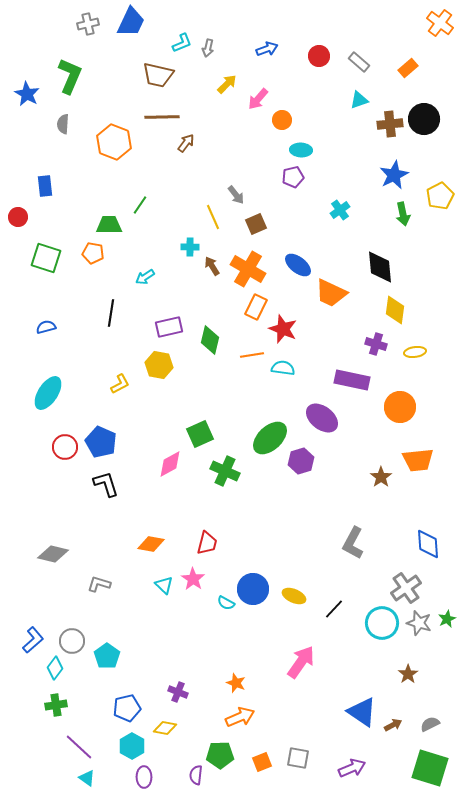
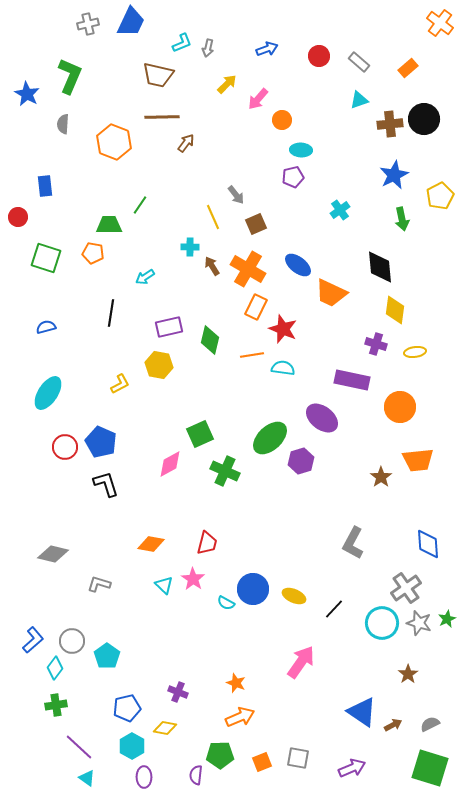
green arrow at (403, 214): moved 1 px left, 5 px down
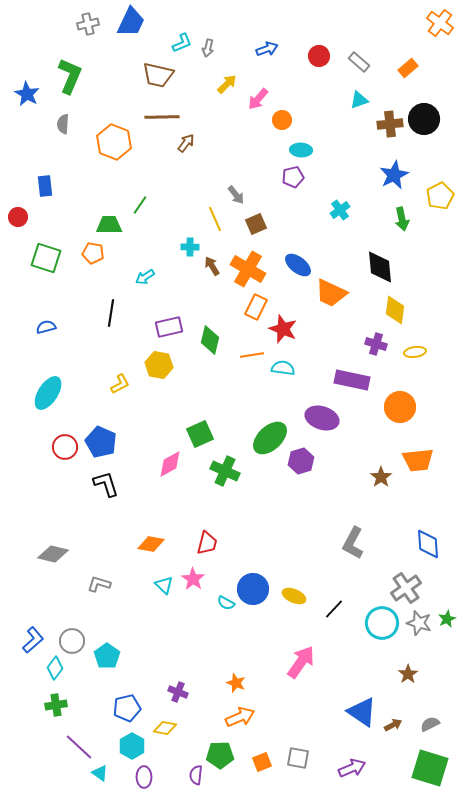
yellow line at (213, 217): moved 2 px right, 2 px down
purple ellipse at (322, 418): rotated 20 degrees counterclockwise
cyan triangle at (87, 778): moved 13 px right, 5 px up
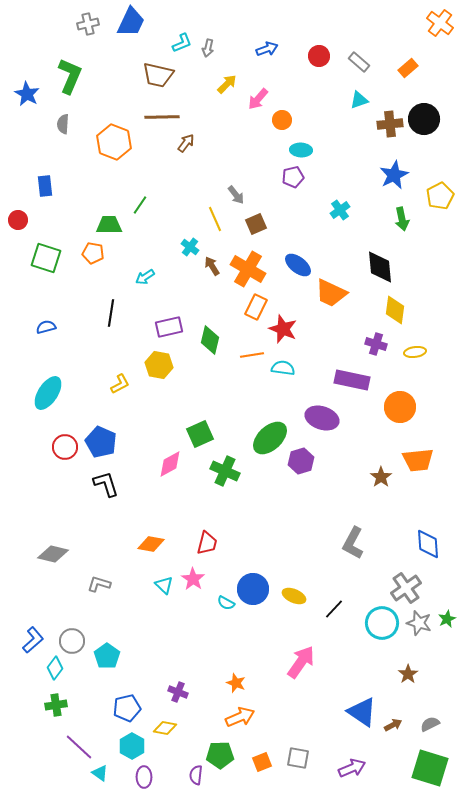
red circle at (18, 217): moved 3 px down
cyan cross at (190, 247): rotated 36 degrees clockwise
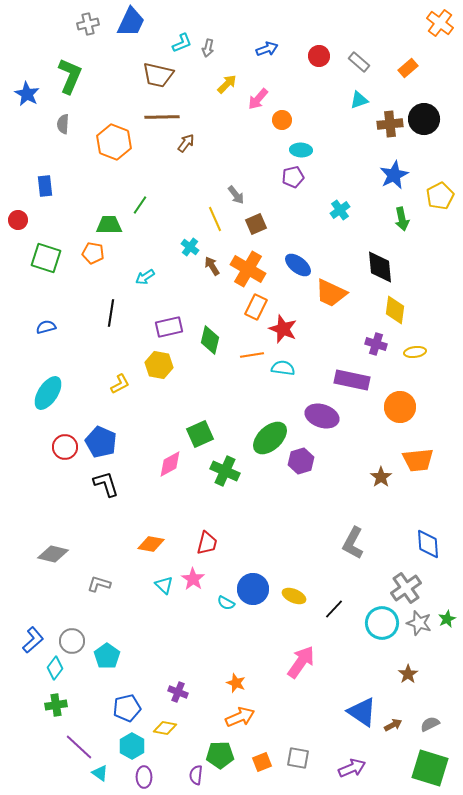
purple ellipse at (322, 418): moved 2 px up
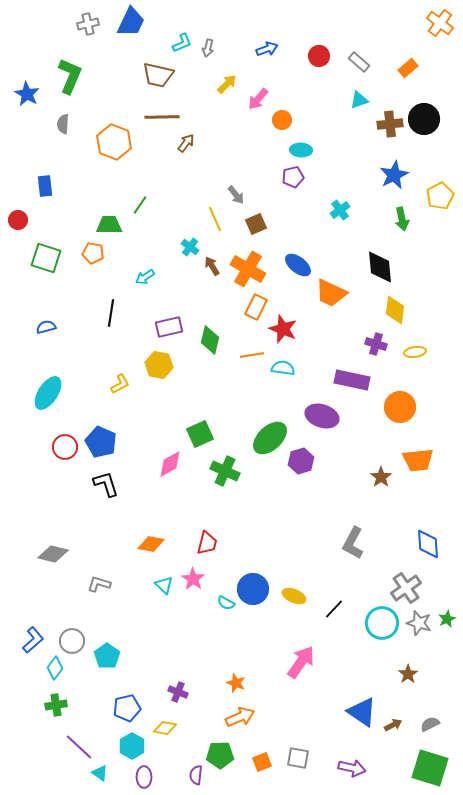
purple arrow at (352, 768): rotated 36 degrees clockwise
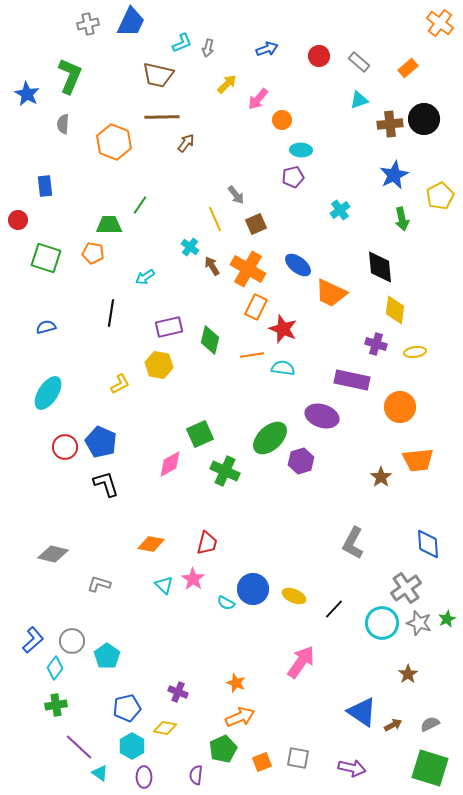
green pentagon at (220, 755): moved 3 px right, 6 px up; rotated 24 degrees counterclockwise
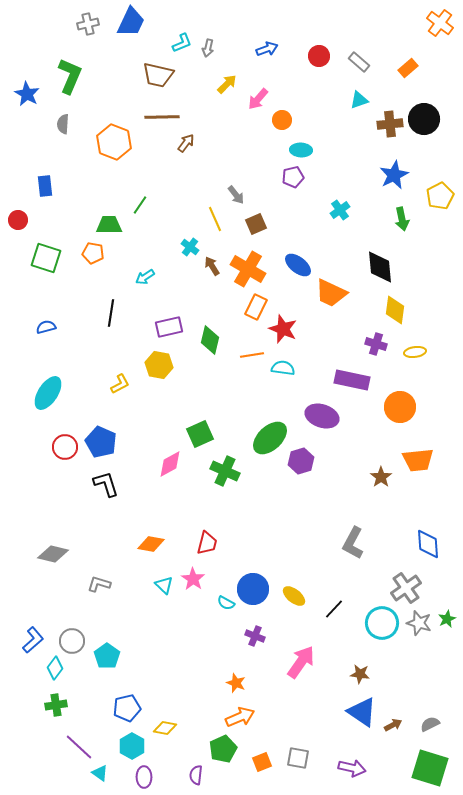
yellow ellipse at (294, 596): rotated 15 degrees clockwise
brown star at (408, 674): moved 48 px left; rotated 30 degrees counterclockwise
purple cross at (178, 692): moved 77 px right, 56 px up
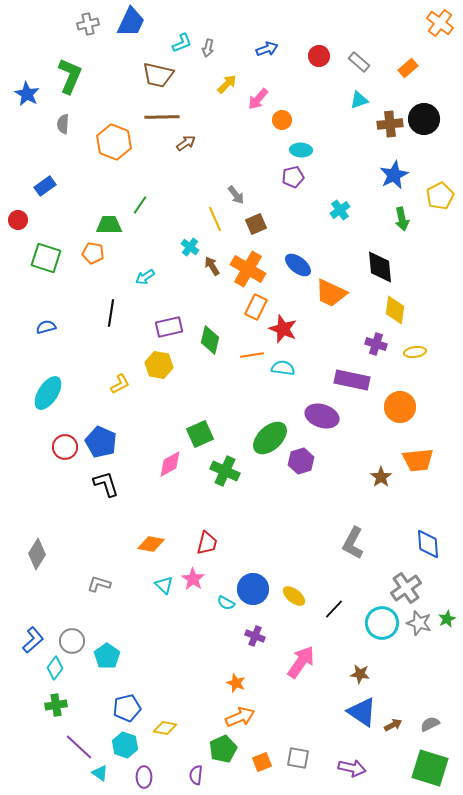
brown arrow at (186, 143): rotated 18 degrees clockwise
blue rectangle at (45, 186): rotated 60 degrees clockwise
gray diamond at (53, 554): moved 16 px left; rotated 72 degrees counterclockwise
cyan hexagon at (132, 746): moved 7 px left, 1 px up; rotated 10 degrees counterclockwise
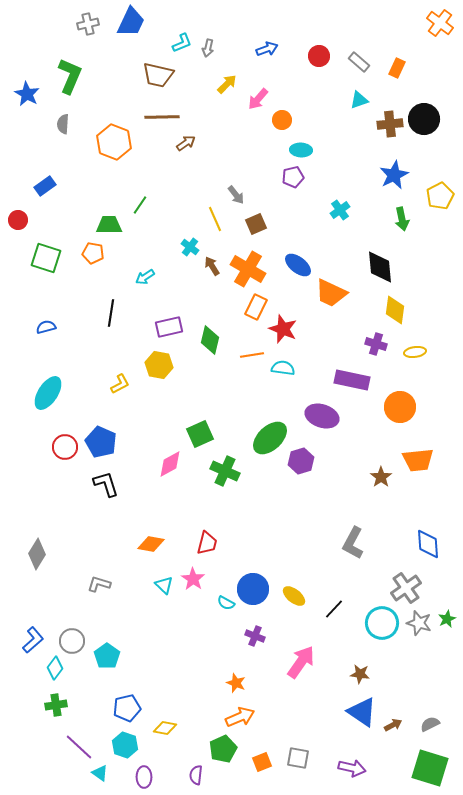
orange rectangle at (408, 68): moved 11 px left; rotated 24 degrees counterclockwise
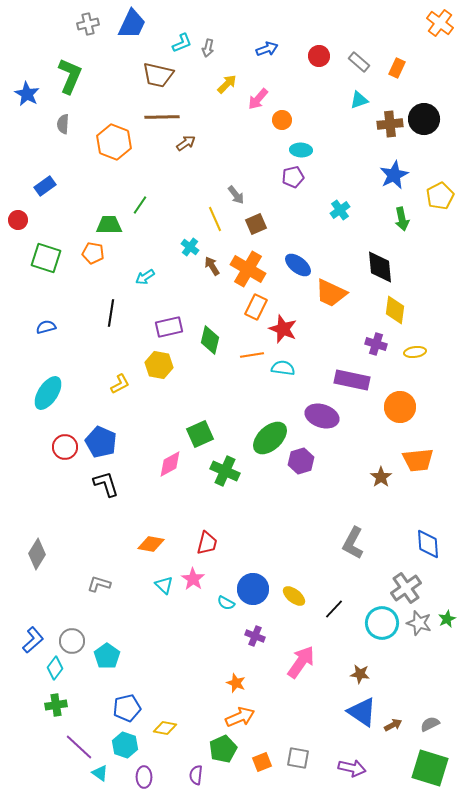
blue trapezoid at (131, 22): moved 1 px right, 2 px down
